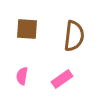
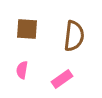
pink semicircle: moved 6 px up
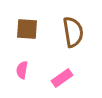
brown semicircle: moved 1 px left, 4 px up; rotated 16 degrees counterclockwise
pink rectangle: moved 1 px up
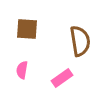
brown semicircle: moved 7 px right, 9 px down
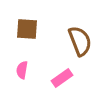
brown semicircle: rotated 12 degrees counterclockwise
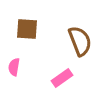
pink semicircle: moved 8 px left, 3 px up
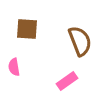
pink semicircle: rotated 18 degrees counterclockwise
pink rectangle: moved 5 px right, 3 px down
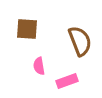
pink semicircle: moved 25 px right, 1 px up
pink rectangle: rotated 15 degrees clockwise
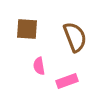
brown semicircle: moved 5 px left, 4 px up
